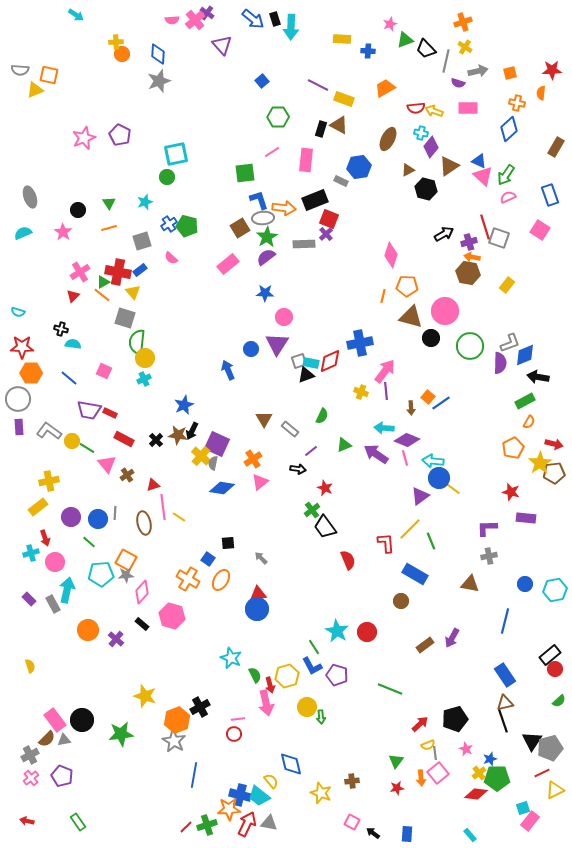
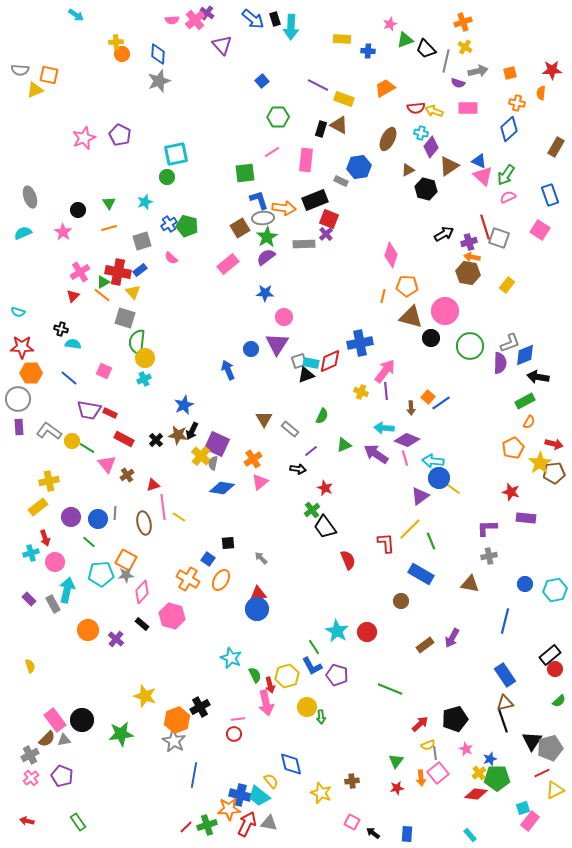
blue rectangle at (415, 574): moved 6 px right
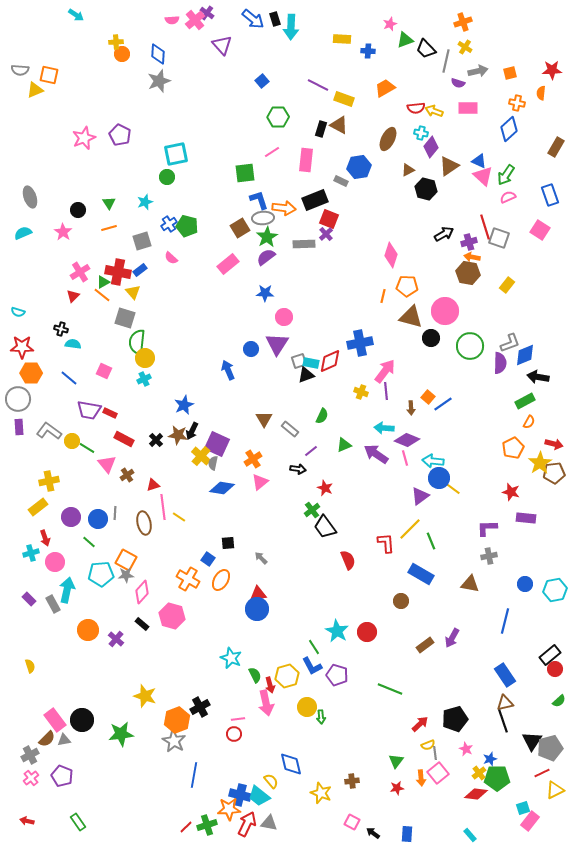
blue line at (441, 403): moved 2 px right, 1 px down
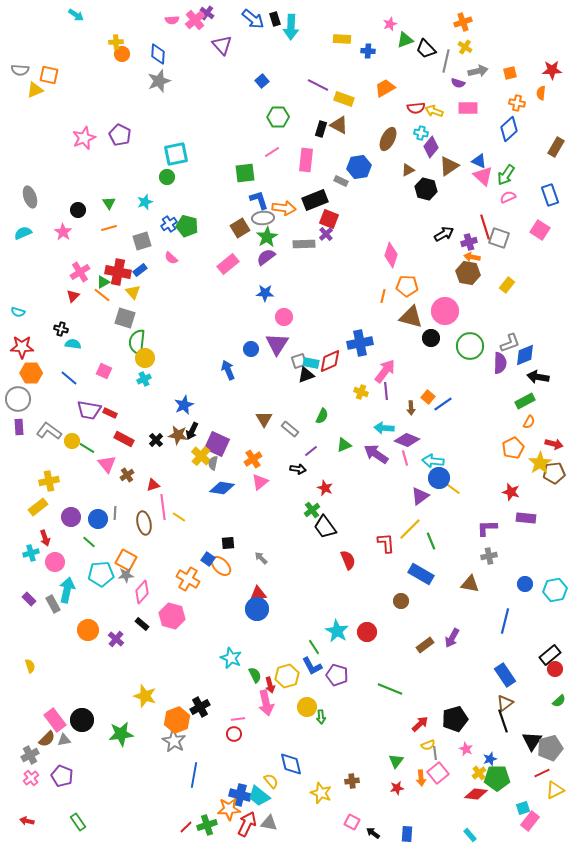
orange ellipse at (221, 580): moved 14 px up; rotated 75 degrees counterclockwise
brown triangle at (505, 703): rotated 24 degrees counterclockwise
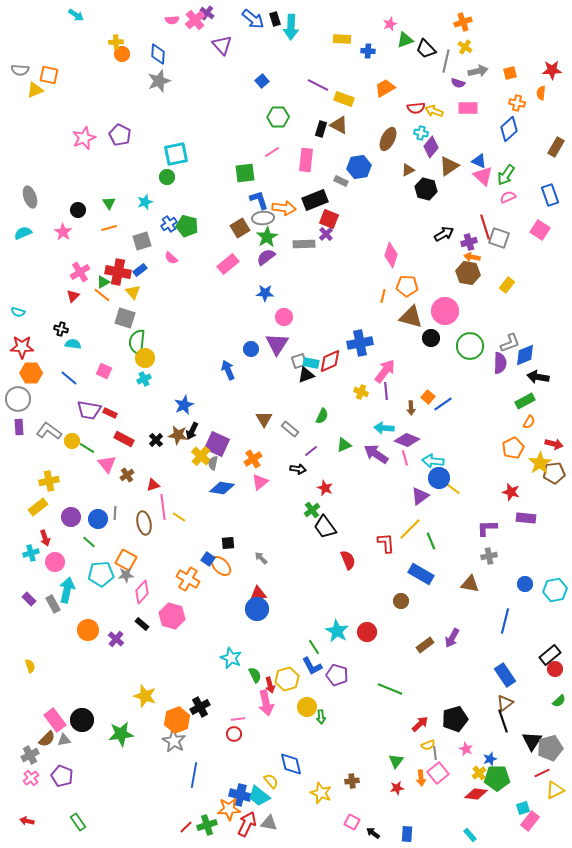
yellow hexagon at (287, 676): moved 3 px down
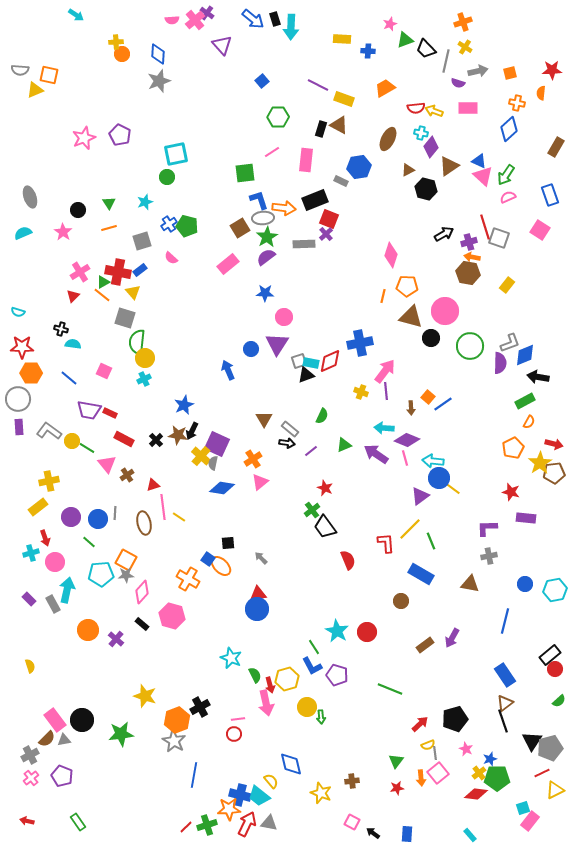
black arrow at (298, 469): moved 11 px left, 26 px up
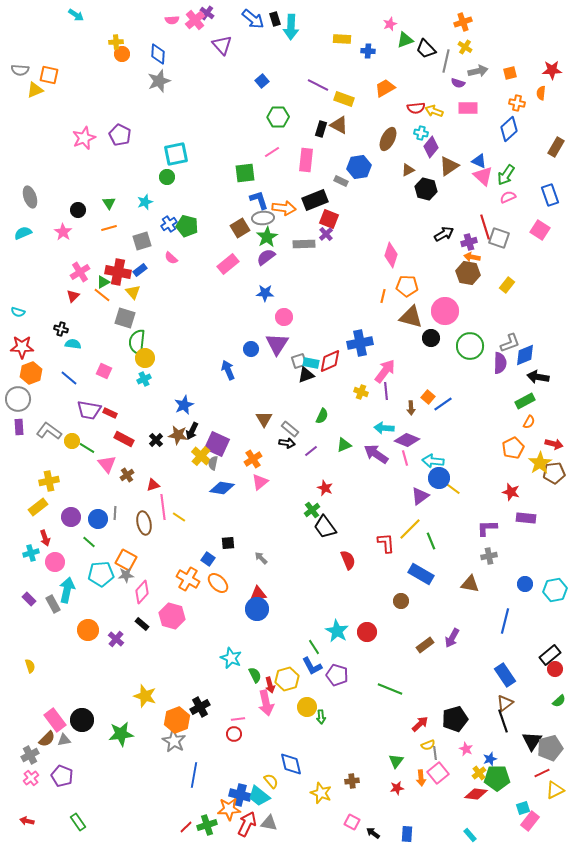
orange hexagon at (31, 373): rotated 20 degrees counterclockwise
orange ellipse at (221, 566): moved 3 px left, 17 px down
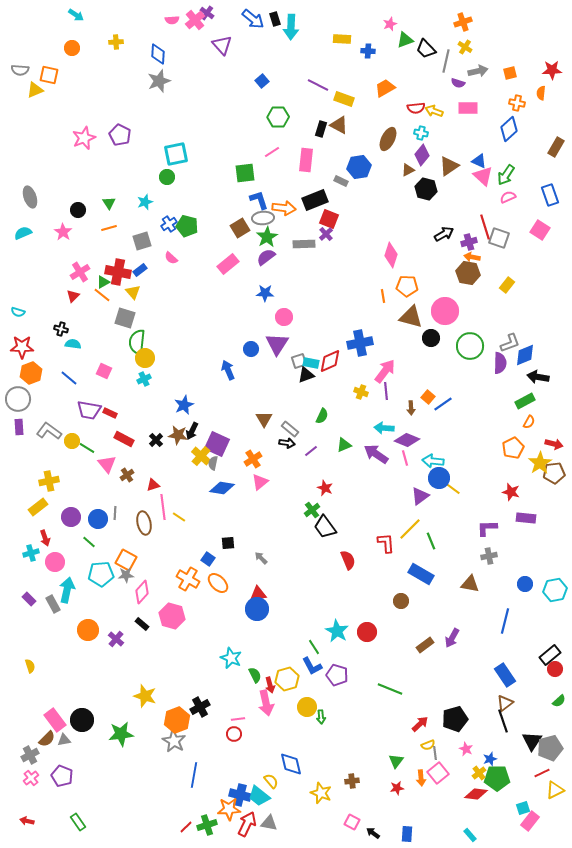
orange circle at (122, 54): moved 50 px left, 6 px up
purple diamond at (431, 147): moved 9 px left, 8 px down
orange line at (383, 296): rotated 24 degrees counterclockwise
